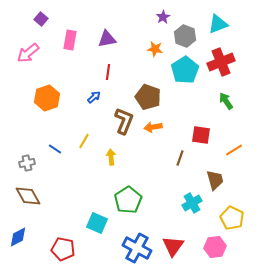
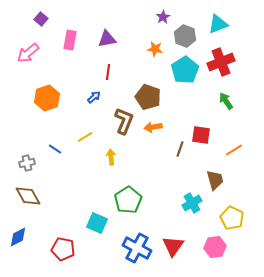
yellow line: moved 1 px right, 4 px up; rotated 28 degrees clockwise
brown line: moved 9 px up
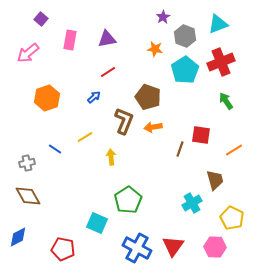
red line: rotated 49 degrees clockwise
pink hexagon: rotated 10 degrees clockwise
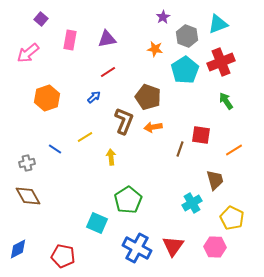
gray hexagon: moved 2 px right
blue diamond: moved 12 px down
red pentagon: moved 7 px down
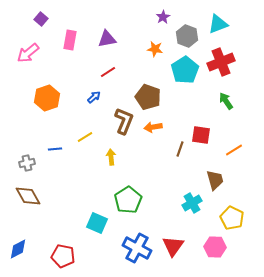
blue line: rotated 40 degrees counterclockwise
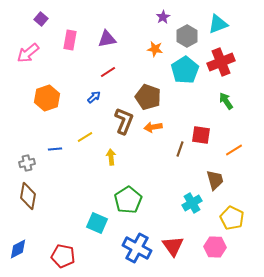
gray hexagon: rotated 10 degrees clockwise
brown diamond: rotated 40 degrees clockwise
red triangle: rotated 10 degrees counterclockwise
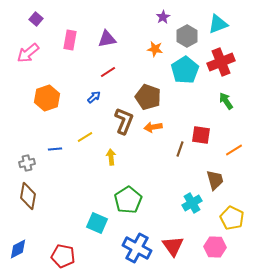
purple square: moved 5 px left
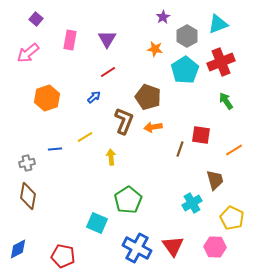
purple triangle: rotated 48 degrees counterclockwise
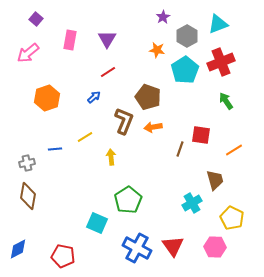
orange star: moved 2 px right, 1 px down
